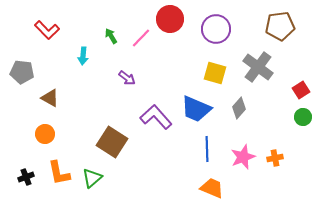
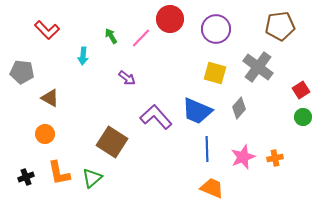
blue trapezoid: moved 1 px right, 2 px down
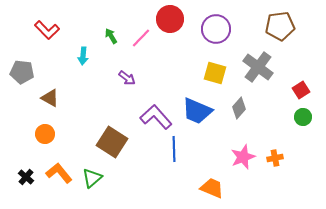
blue line: moved 33 px left
orange L-shape: rotated 152 degrees clockwise
black cross: rotated 28 degrees counterclockwise
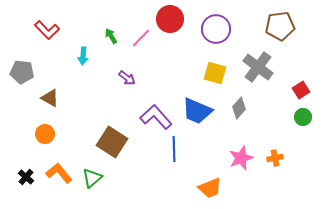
pink star: moved 2 px left, 1 px down
orange trapezoid: moved 2 px left; rotated 135 degrees clockwise
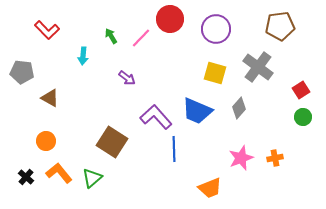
orange circle: moved 1 px right, 7 px down
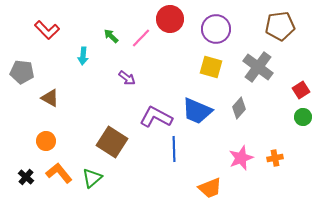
green arrow: rotated 14 degrees counterclockwise
yellow square: moved 4 px left, 6 px up
purple L-shape: rotated 20 degrees counterclockwise
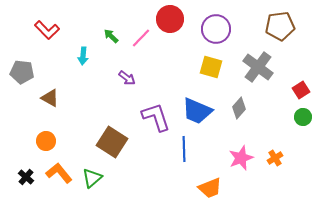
purple L-shape: rotated 44 degrees clockwise
blue line: moved 10 px right
orange cross: rotated 21 degrees counterclockwise
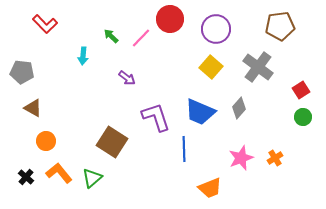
red L-shape: moved 2 px left, 6 px up
yellow square: rotated 25 degrees clockwise
brown triangle: moved 17 px left, 10 px down
blue trapezoid: moved 3 px right, 1 px down
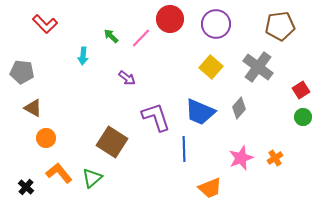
purple circle: moved 5 px up
orange circle: moved 3 px up
black cross: moved 10 px down
